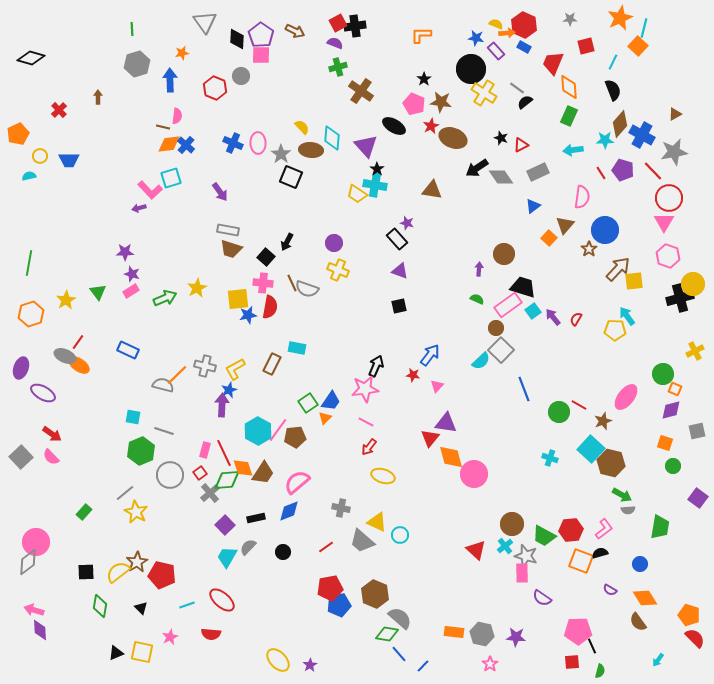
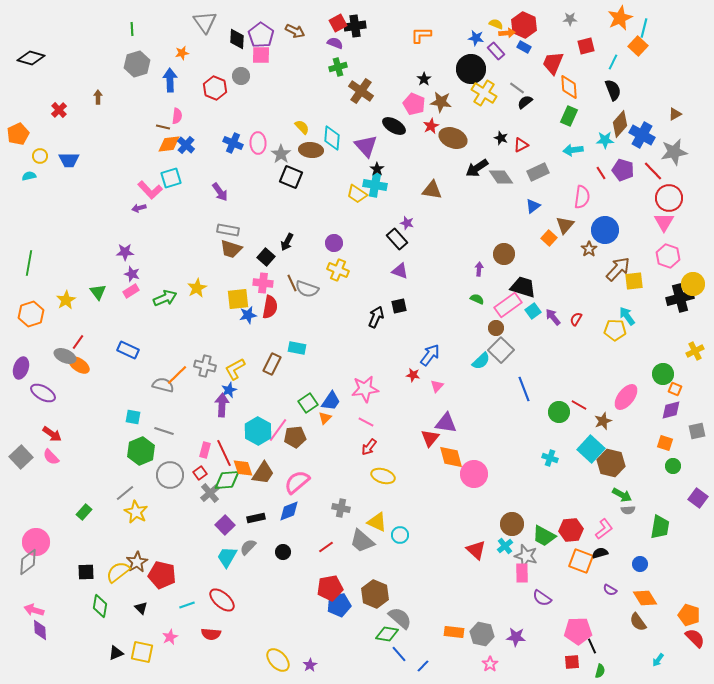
black arrow at (376, 366): moved 49 px up
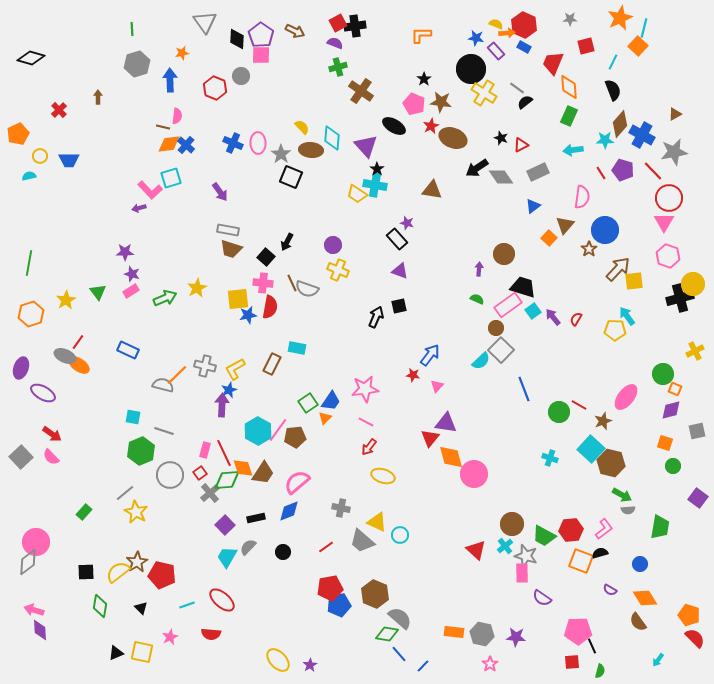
purple circle at (334, 243): moved 1 px left, 2 px down
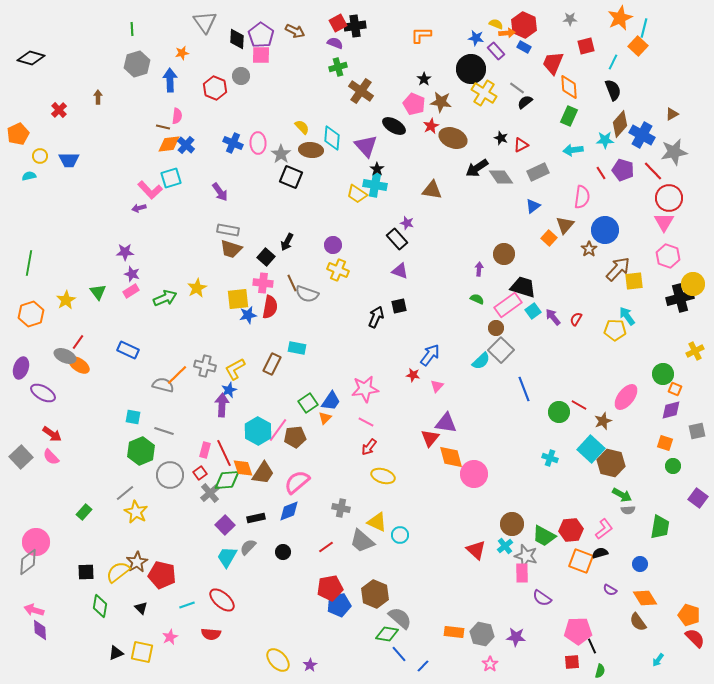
brown triangle at (675, 114): moved 3 px left
gray semicircle at (307, 289): moved 5 px down
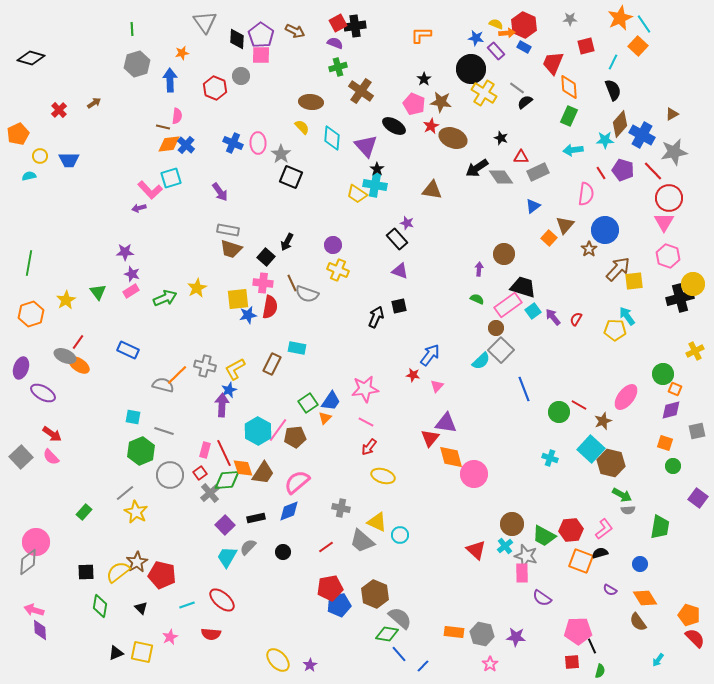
cyan line at (644, 28): moved 4 px up; rotated 48 degrees counterclockwise
brown arrow at (98, 97): moved 4 px left, 6 px down; rotated 56 degrees clockwise
red triangle at (521, 145): moved 12 px down; rotated 28 degrees clockwise
brown ellipse at (311, 150): moved 48 px up
pink semicircle at (582, 197): moved 4 px right, 3 px up
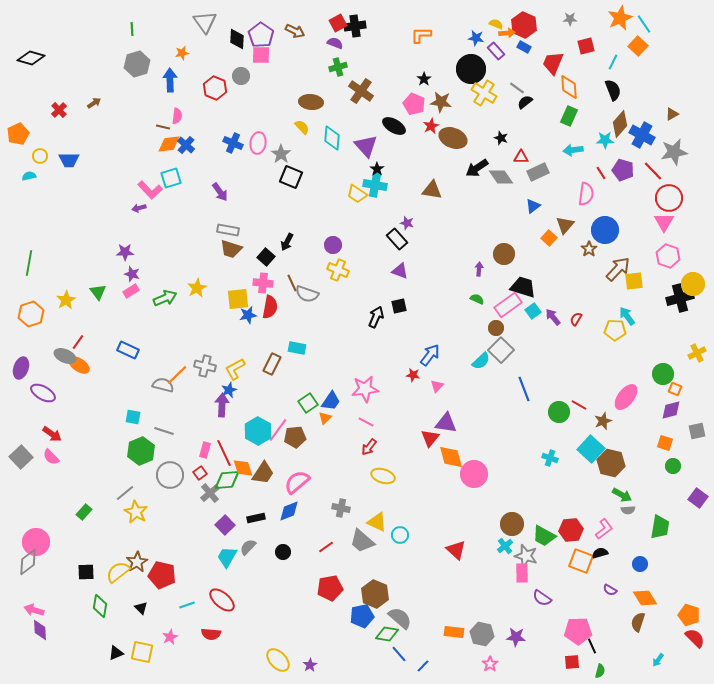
pink ellipse at (258, 143): rotated 10 degrees clockwise
yellow cross at (695, 351): moved 2 px right, 2 px down
red triangle at (476, 550): moved 20 px left
blue pentagon at (339, 605): moved 23 px right, 11 px down
brown semicircle at (638, 622): rotated 54 degrees clockwise
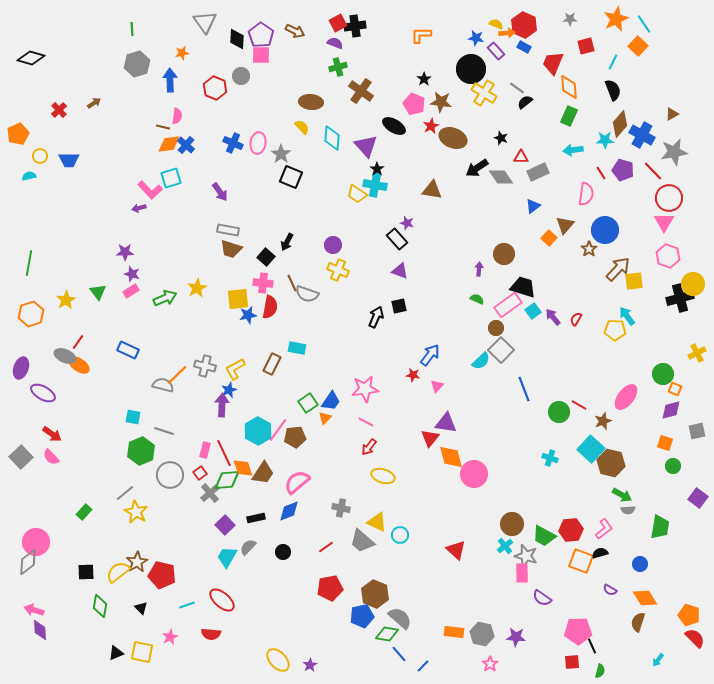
orange star at (620, 18): moved 4 px left, 1 px down
